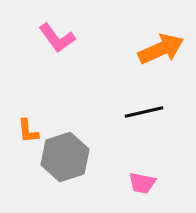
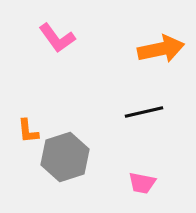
orange arrow: rotated 12 degrees clockwise
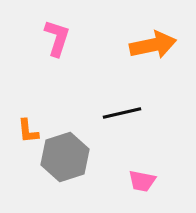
pink L-shape: rotated 126 degrees counterclockwise
orange arrow: moved 8 px left, 4 px up
black line: moved 22 px left, 1 px down
pink trapezoid: moved 2 px up
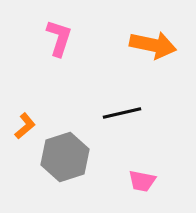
pink L-shape: moved 2 px right
orange arrow: rotated 24 degrees clockwise
orange L-shape: moved 3 px left, 5 px up; rotated 124 degrees counterclockwise
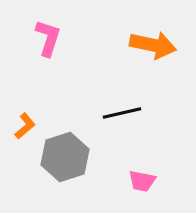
pink L-shape: moved 11 px left
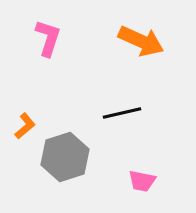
orange arrow: moved 12 px left, 4 px up; rotated 12 degrees clockwise
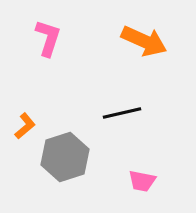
orange arrow: moved 3 px right
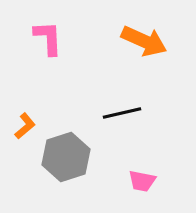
pink L-shape: rotated 21 degrees counterclockwise
gray hexagon: moved 1 px right
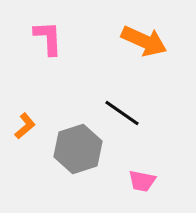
black line: rotated 48 degrees clockwise
gray hexagon: moved 12 px right, 8 px up
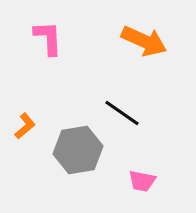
gray hexagon: moved 1 px down; rotated 9 degrees clockwise
